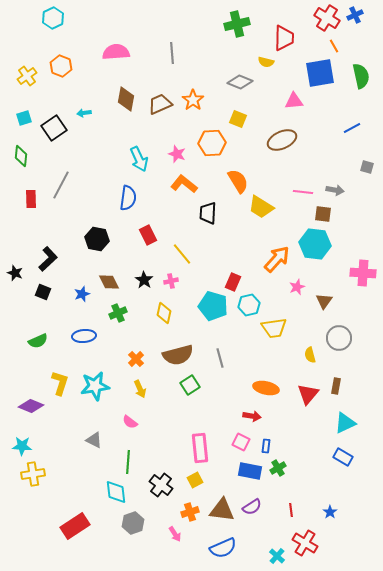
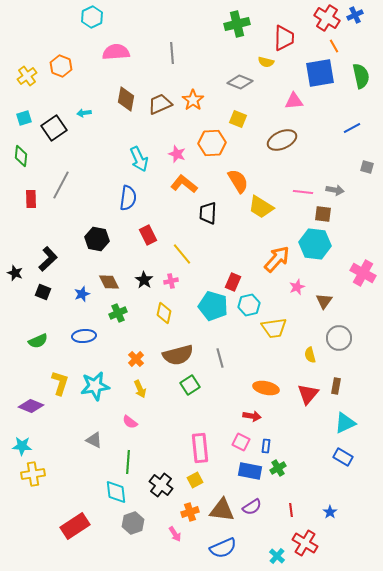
cyan hexagon at (53, 18): moved 39 px right, 1 px up
pink cross at (363, 273): rotated 25 degrees clockwise
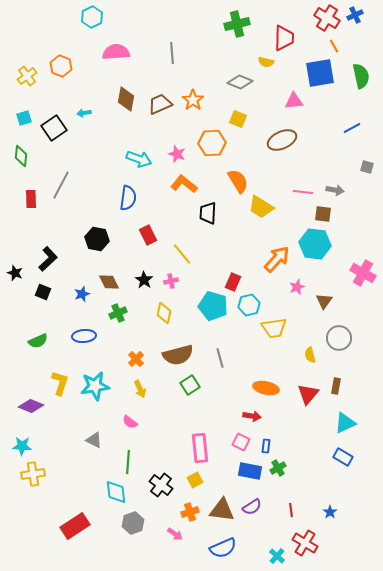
cyan arrow at (139, 159): rotated 45 degrees counterclockwise
pink arrow at (175, 534): rotated 21 degrees counterclockwise
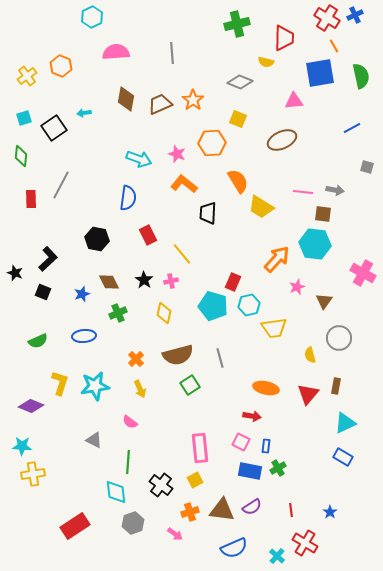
blue semicircle at (223, 548): moved 11 px right
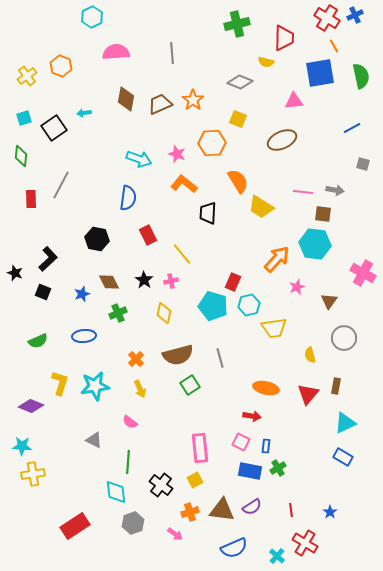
gray square at (367, 167): moved 4 px left, 3 px up
brown triangle at (324, 301): moved 5 px right
gray circle at (339, 338): moved 5 px right
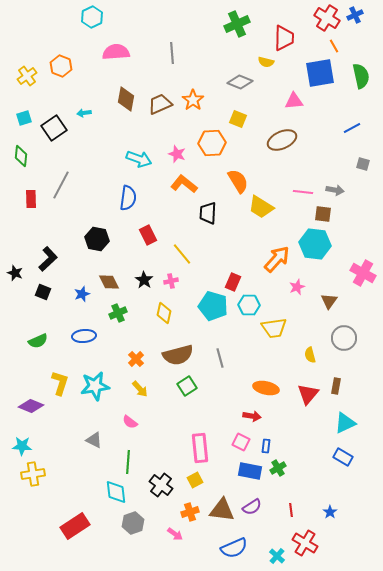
green cross at (237, 24): rotated 10 degrees counterclockwise
cyan hexagon at (249, 305): rotated 15 degrees clockwise
green square at (190, 385): moved 3 px left, 1 px down
yellow arrow at (140, 389): rotated 18 degrees counterclockwise
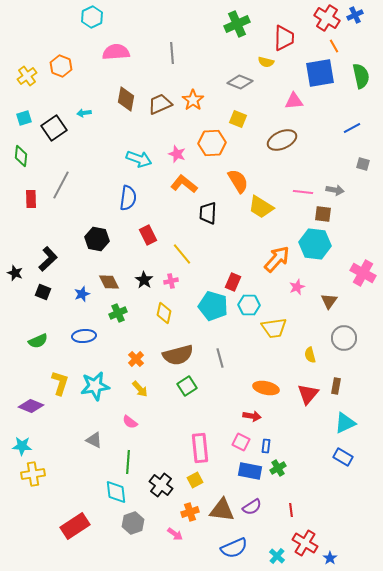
blue star at (330, 512): moved 46 px down
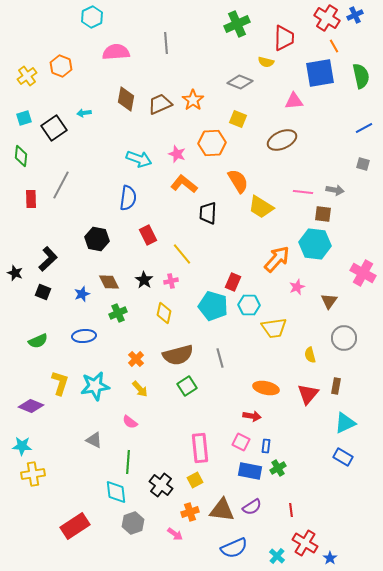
gray line at (172, 53): moved 6 px left, 10 px up
blue line at (352, 128): moved 12 px right
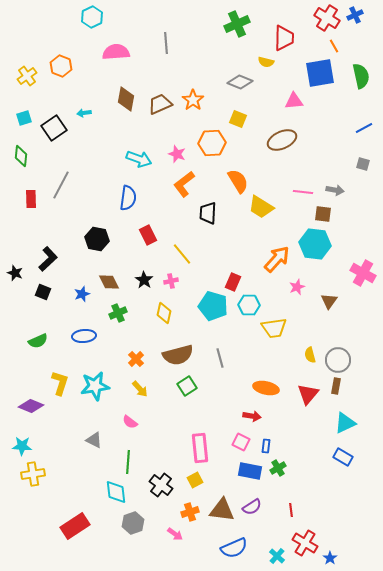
orange L-shape at (184, 184): rotated 76 degrees counterclockwise
gray circle at (344, 338): moved 6 px left, 22 px down
